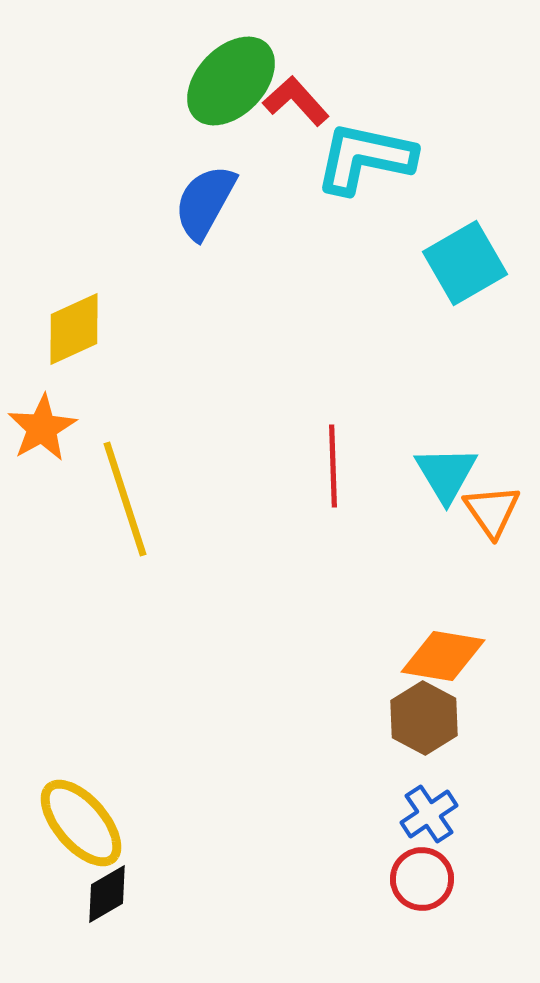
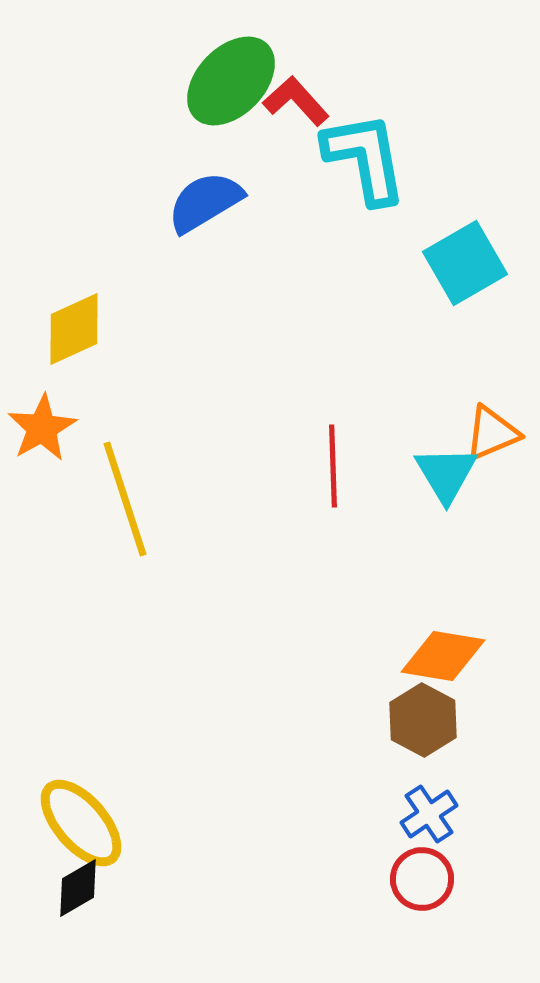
cyan L-shape: rotated 68 degrees clockwise
blue semicircle: rotated 30 degrees clockwise
orange triangle: moved 78 px up; rotated 42 degrees clockwise
brown hexagon: moved 1 px left, 2 px down
black diamond: moved 29 px left, 6 px up
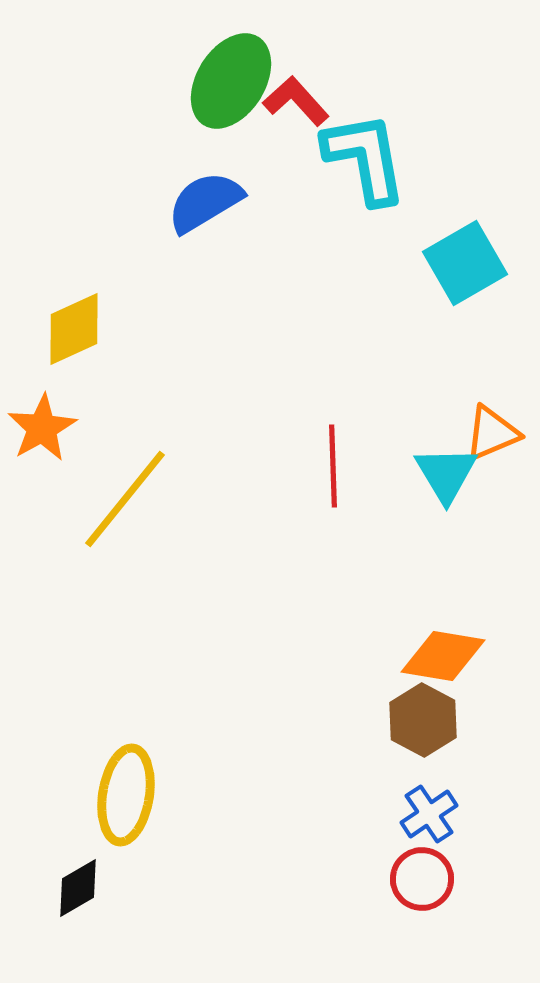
green ellipse: rotated 12 degrees counterclockwise
yellow line: rotated 57 degrees clockwise
yellow ellipse: moved 45 px right, 28 px up; rotated 50 degrees clockwise
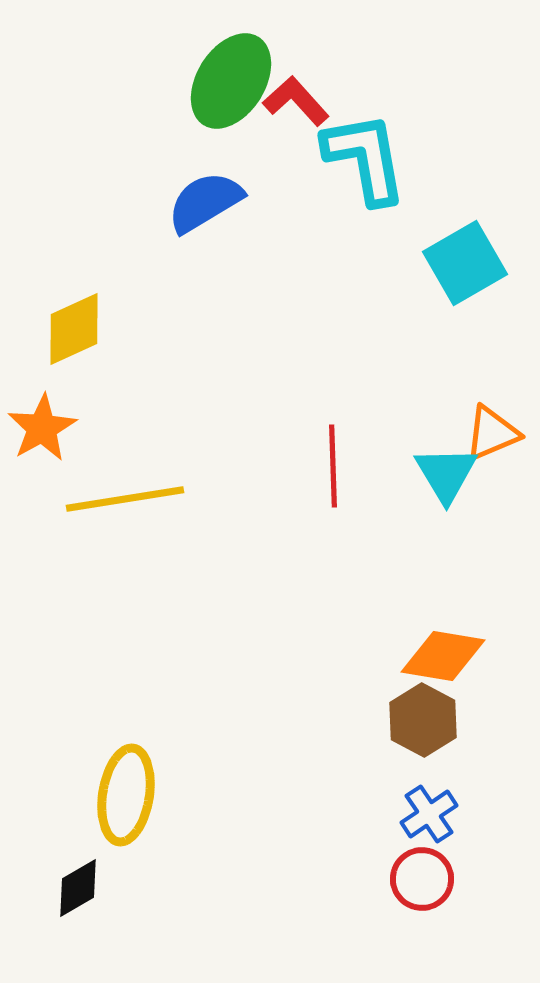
yellow line: rotated 42 degrees clockwise
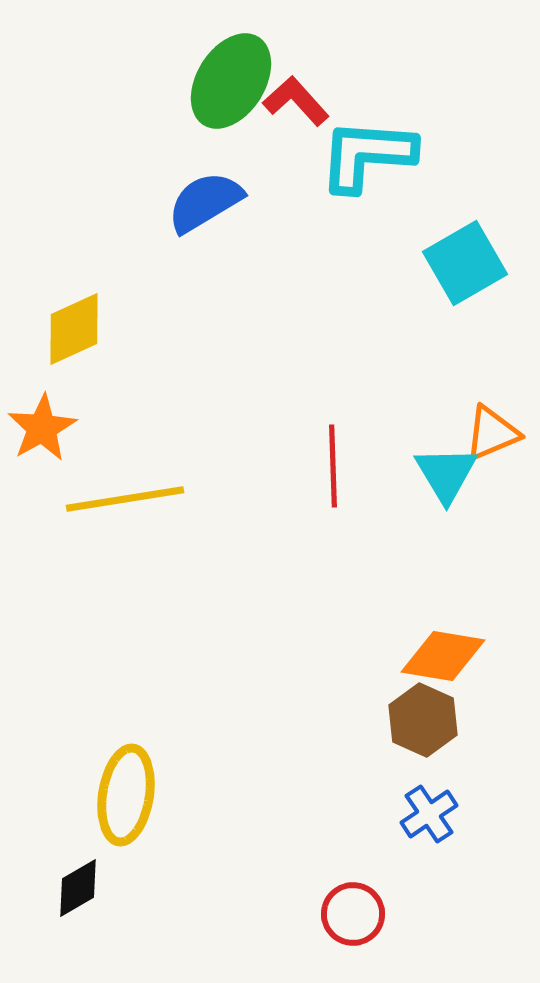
cyan L-shape: moved 2 px right, 3 px up; rotated 76 degrees counterclockwise
brown hexagon: rotated 4 degrees counterclockwise
red circle: moved 69 px left, 35 px down
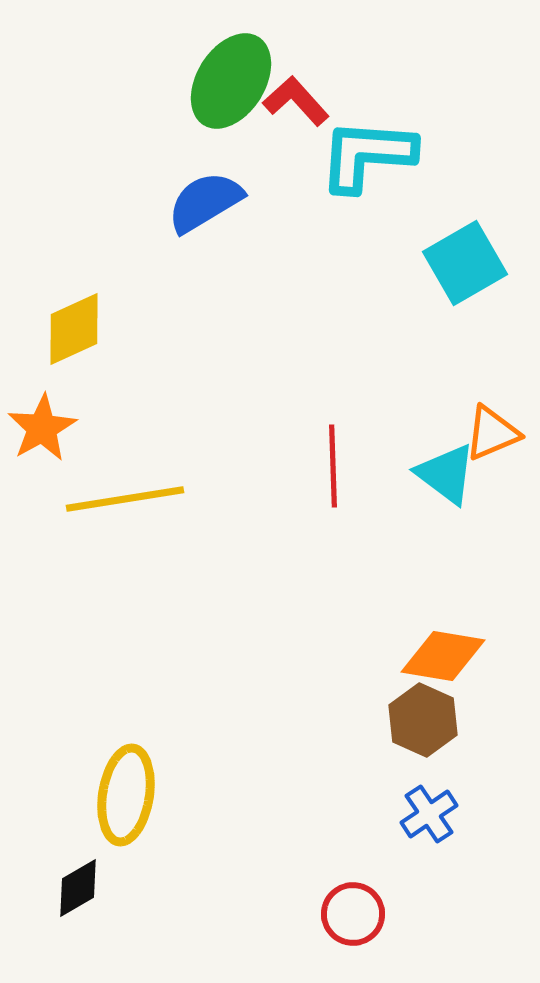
cyan triangle: rotated 22 degrees counterclockwise
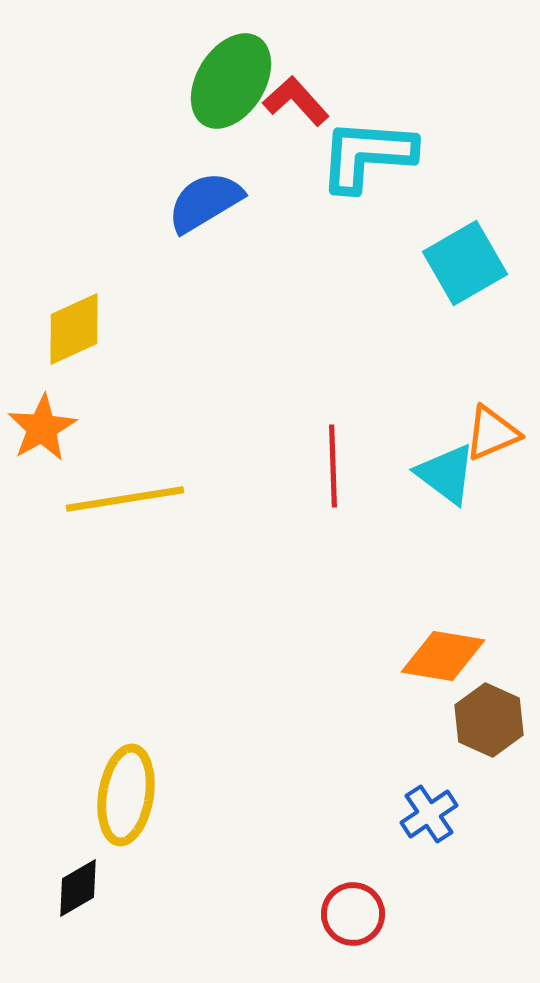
brown hexagon: moved 66 px right
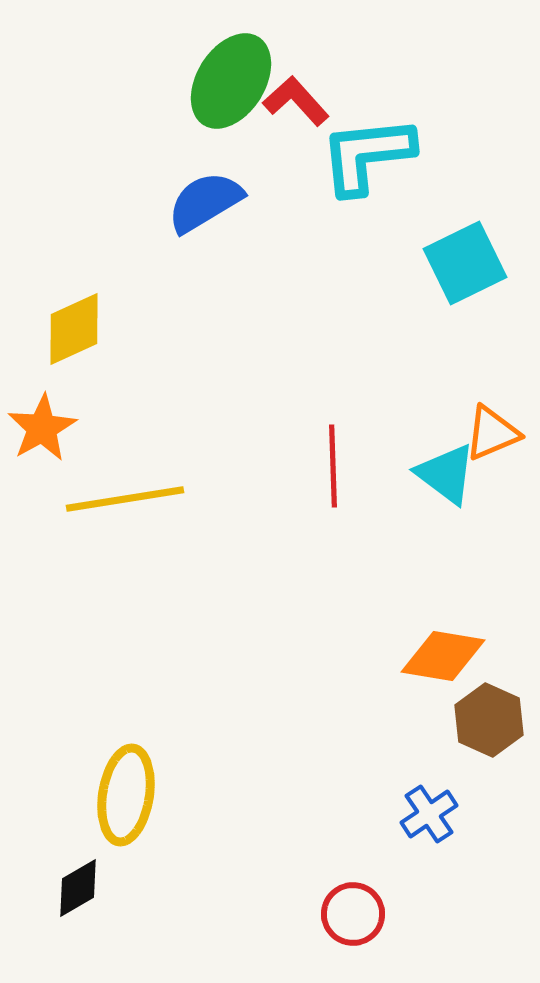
cyan L-shape: rotated 10 degrees counterclockwise
cyan square: rotated 4 degrees clockwise
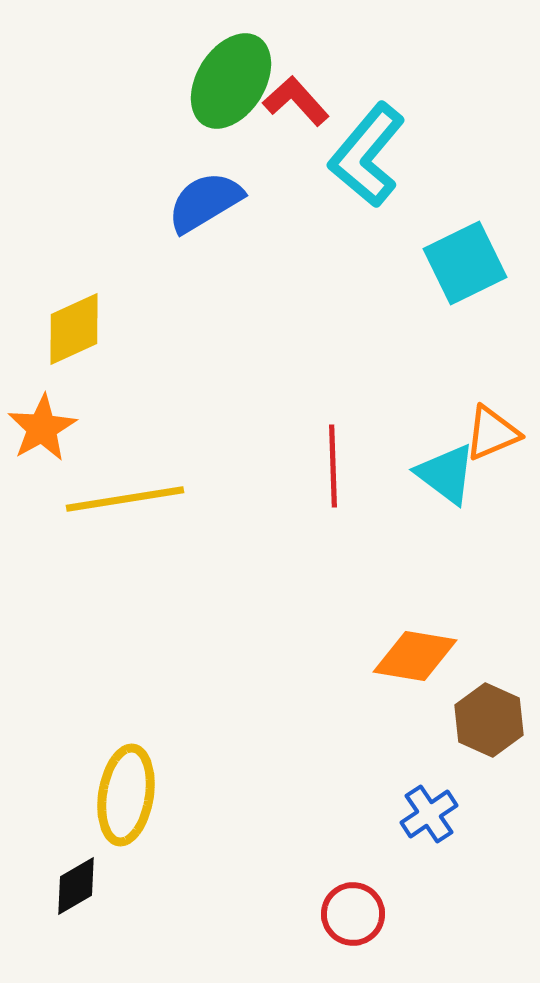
cyan L-shape: rotated 44 degrees counterclockwise
orange diamond: moved 28 px left
black diamond: moved 2 px left, 2 px up
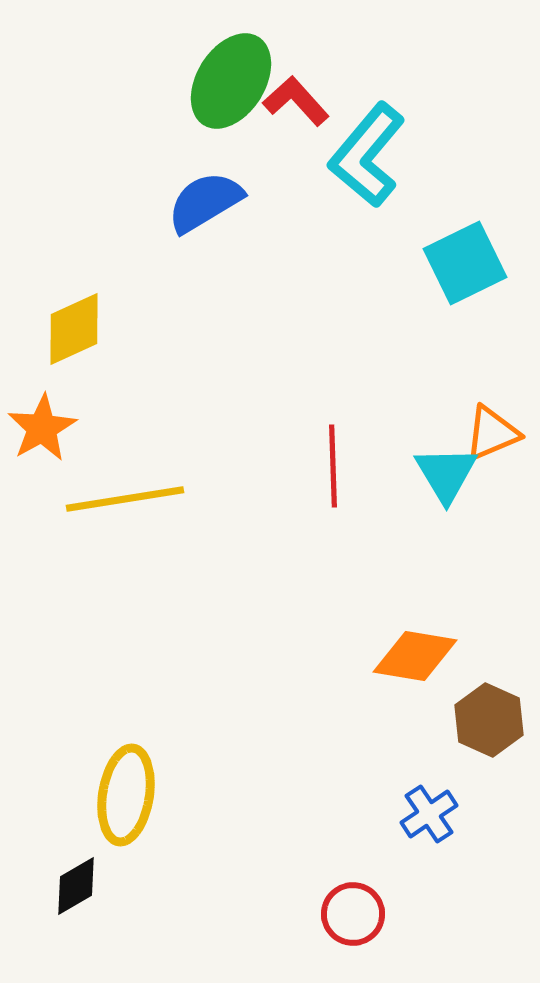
cyan triangle: rotated 22 degrees clockwise
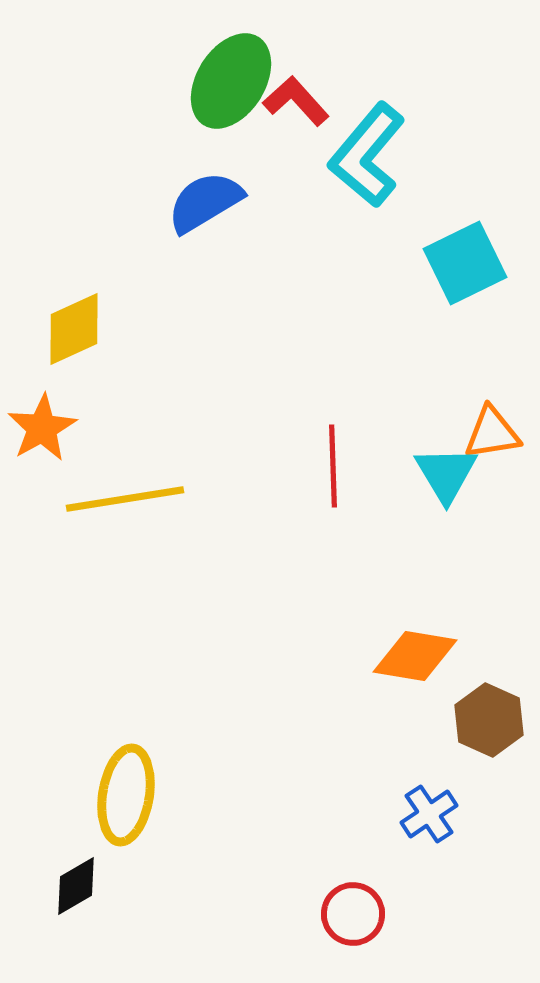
orange triangle: rotated 14 degrees clockwise
